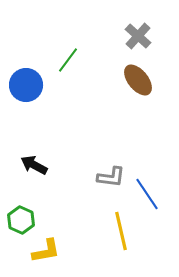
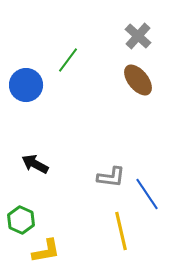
black arrow: moved 1 px right, 1 px up
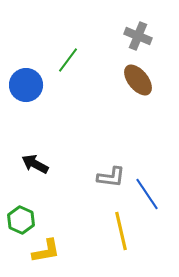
gray cross: rotated 20 degrees counterclockwise
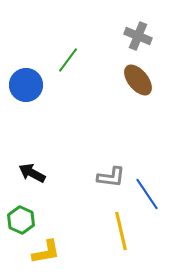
black arrow: moved 3 px left, 9 px down
yellow L-shape: moved 1 px down
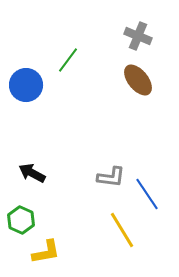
yellow line: moved 1 px right, 1 px up; rotated 18 degrees counterclockwise
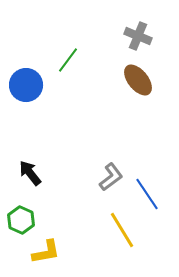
black arrow: moved 2 px left; rotated 24 degrees clockwise
gray L-shape: rotated 44 degrees counterclockwise
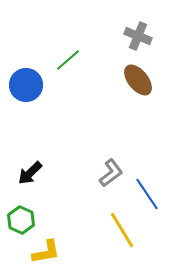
green line: rotated 12 degrees clockwise
black arrow: rotated 96 degrees counterclockwise
gray L-shape: moved 4 px up
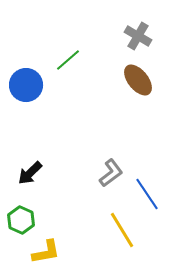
gray cross: rotated 8 degrees clockwise
